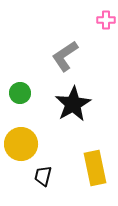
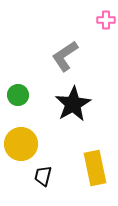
green circle: moved 2 px left, 2 px down
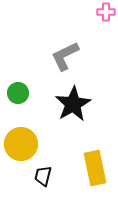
pink cross: moved 8 px up
gray L-shape: rotated 8 degrees clockwise
green circle: moved 2 px up
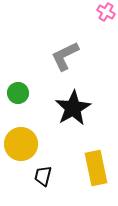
pink cross: rotated 30 degrees clockwise
black star: moved 4 px down
yellow rectangle: moved 1 px right
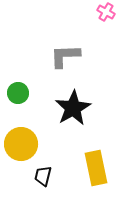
gray L-shape: rotated 24 degrees clockwise
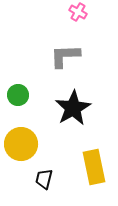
pink cross: moved 28 px left
green circle: moved 2 px down
yellow rectangle: moved 2 px left, 1 px up
black trapezoid: moved 1 px right, 3 px down
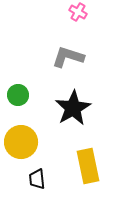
gray L-shape: moved 3 px right, 1 px down; rotated 20 degrees clockwise
yellow circle: moved 2 px up
yellow rectangle: moved 6 px left, 1 px up
black trapezoid: moved 7 px left; rotated 20 degrees counterclockwise
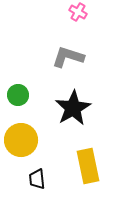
yellow circle: moved 2 px up
